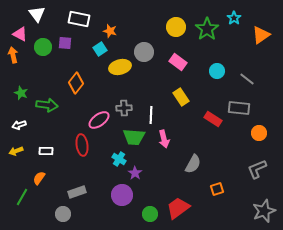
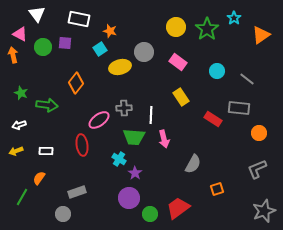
purple circle at (122, 195): moved 7 px right, 3 px down
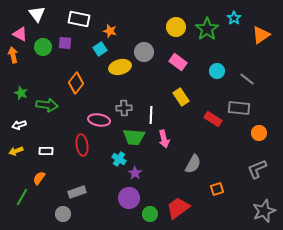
pink ellipse at (99, 120): rotated 45 degrees clockwise
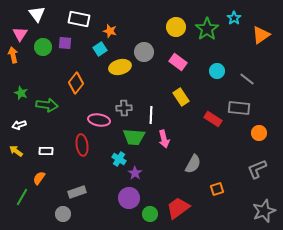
pink triangle at (20, 34): rotated 35 degrees clockwise
yellow arrow at (16, 151): rotated 56 degrees clockwise
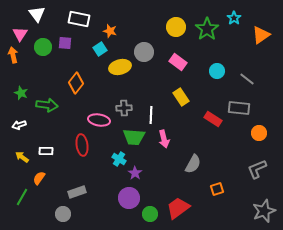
yellow arrow at (16, 151): moved 6 px right, 6 px down
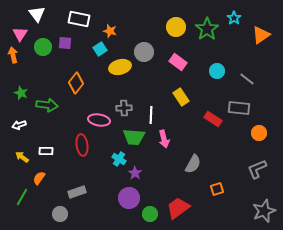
gray circle at (63, 214): moved 3 px left
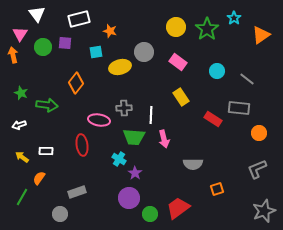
white rectangle at (79, 19): rotated 25 degrees counterclockwise
cyan square at (100, 49): moved 4 px left, 3 px down; rotated 24 degrees clockwise
gray semicircle at (193, 164): rotated 60 degrees clockwise
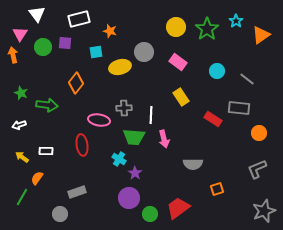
cyan star at (234, 18): moved 2 px right, 3 px down
orange semicircle at (39, 178): moved 2 px left
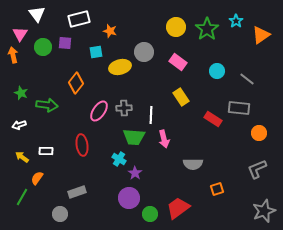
pink ellipse at (99, 120): moved 9 px up; rotated 65 degrees counterclockwise
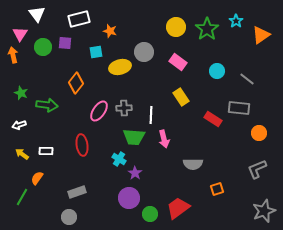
yellow arrow at (22, 157): moved 3 px up
gray circle at (60, 214): moved 9 px right, 3 px down
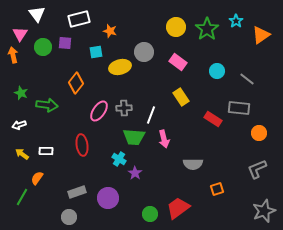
white line at (151, 115): rotated 18 degrees clockwise
purple circle at (129, 198): moved 21 px left
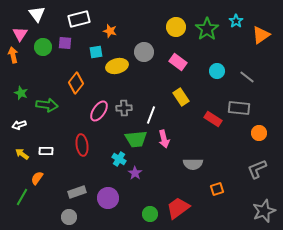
yellow ellipse at (120, 67): moved 3 px left, 1 px up
gray line at (247, 79): moved 2 px up
green trapezoid at (134, 137): moved 2 px right, 2 px down; rotated 10 degrees counterclockwise
